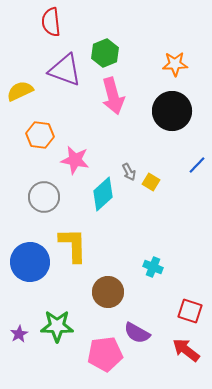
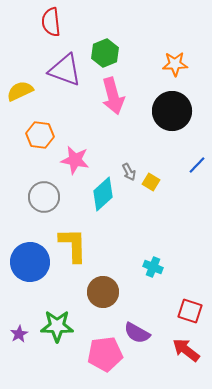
brown circle: moved 5 px left
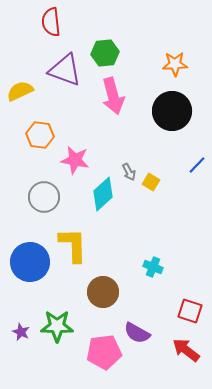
green hexagon: rotated 16 degrees clockwise
purple star: moved 2 px right, 2 px up; rotated 18 degrees counterclockwise
pink pentagon: moved 1 px left, 2 px up
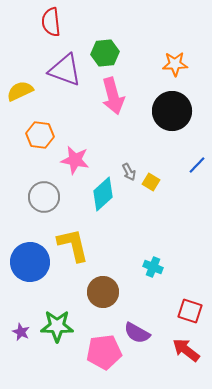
yellow L-shape: rotated 12 degrees counterclockwise
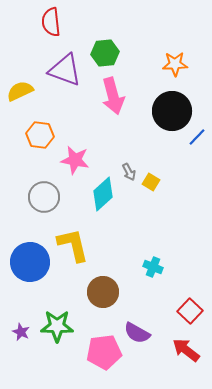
blue line: moved 28 px up
red square: rotated 25 degrees clockwise
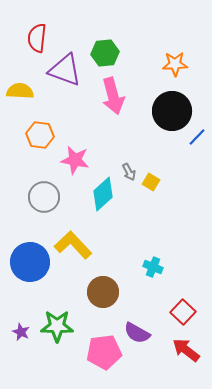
red semicircle: moved 14 px left, 16 px down; rotated 12 degrees clockwise
yellow semicircle: rotated 28 degrees clockwise
yellow L-shape: rotated 30 degrees counterclockwise
red square: moved 7 px left, 1 px down
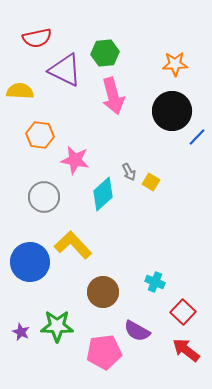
red semicircle: rotated 108 degrees counterclockwise
purple triangle: rotated 6 degrees clockwise
cyan cross: moved 2 px right, 15 px down
purple semicircle: moved 2 px up
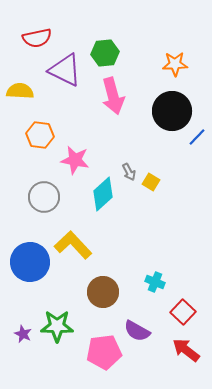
purple star: moved 2 px right, 2 px down
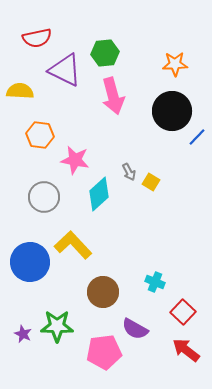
cyan diamond: moved 4 px left
purple semicircle: moved 2 px left, 2 px up
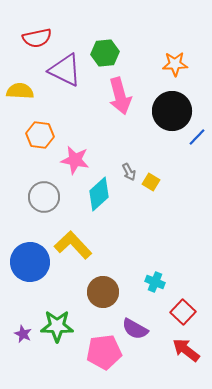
pink arrow: moved 7 px right
